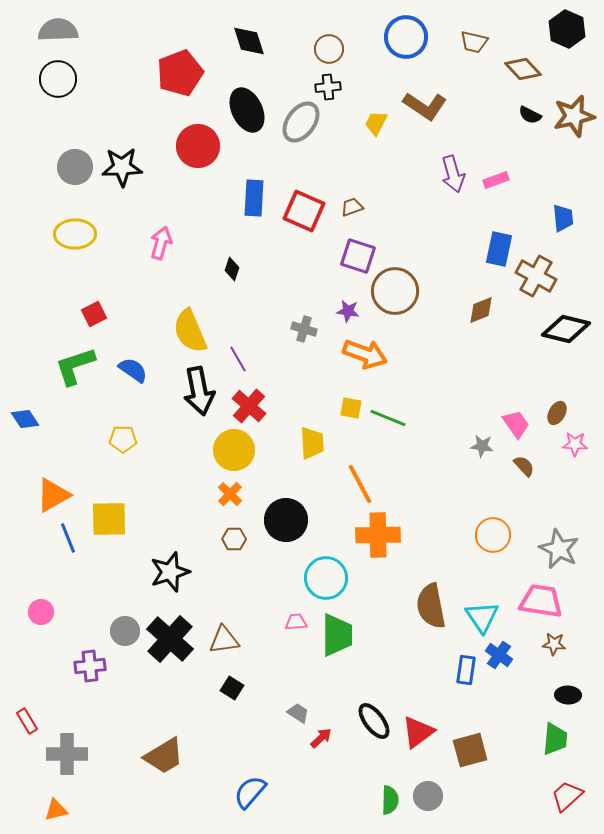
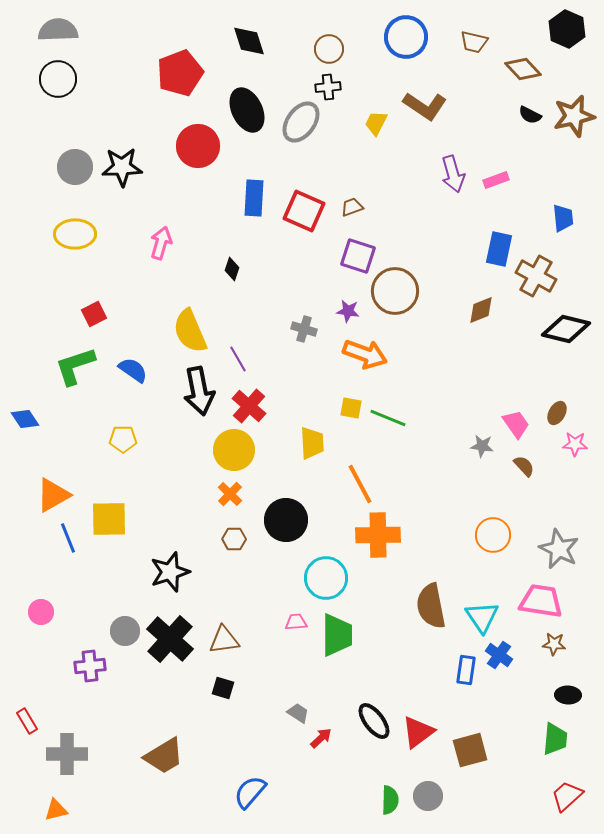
black square at (232, 688): moved 9 px left; rotated 15 degrees counterclockwise
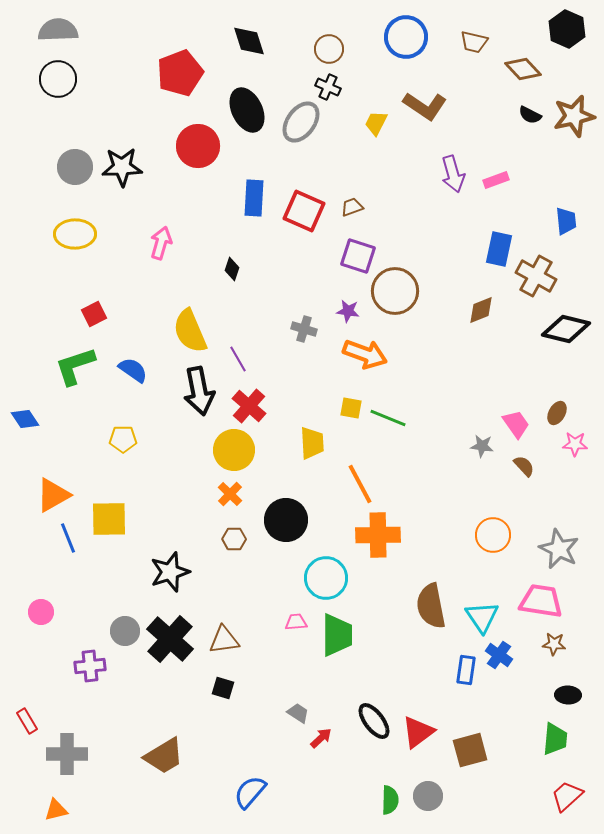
black cross at (328, 87): rotated 30 degrees clockwise
blue trapezoid at (563, 218): moved 3 px right, 3 px down
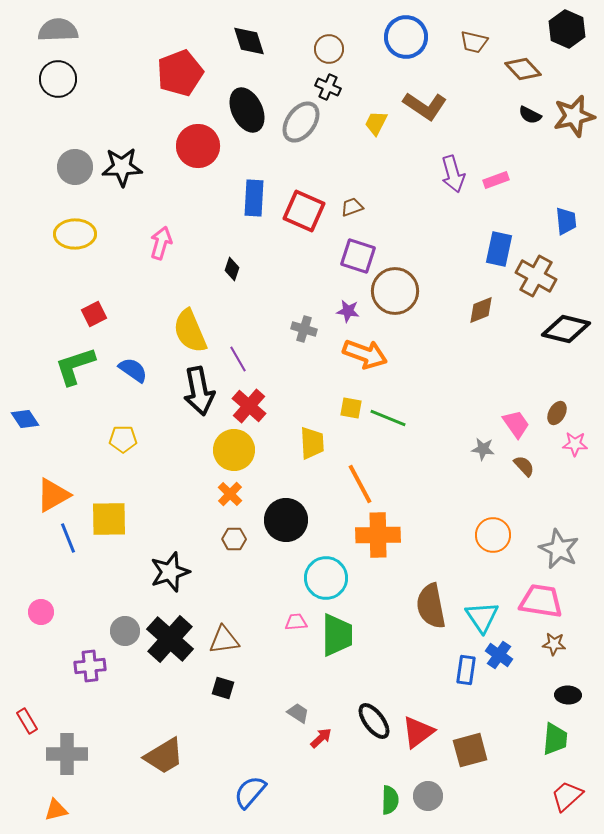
gray star at (482, 446): moved 1 px right, 3 px down
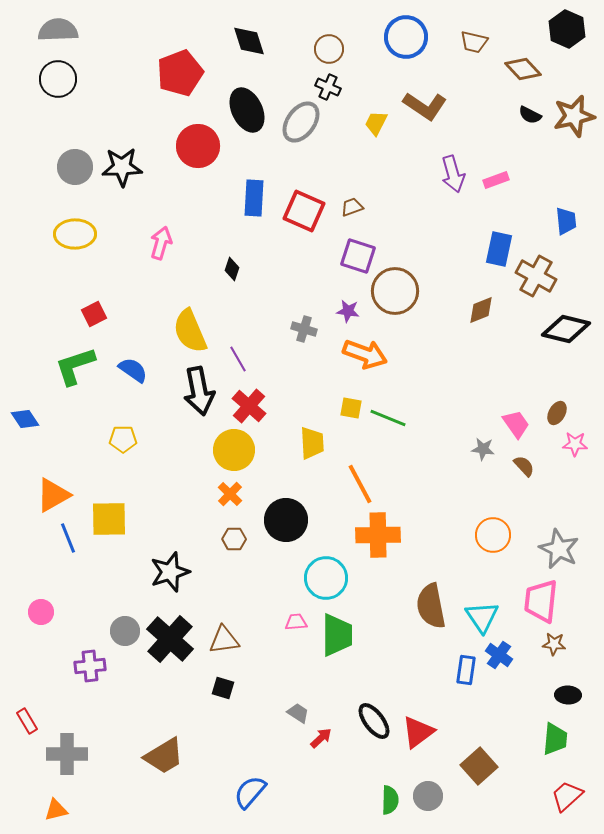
pink trapezoid at (541, 601): rotated 93 degrees counterclockwise
brown square at (470, 750): moved 9 px right, 16 px down; rotated 27 degrees counterclockwise
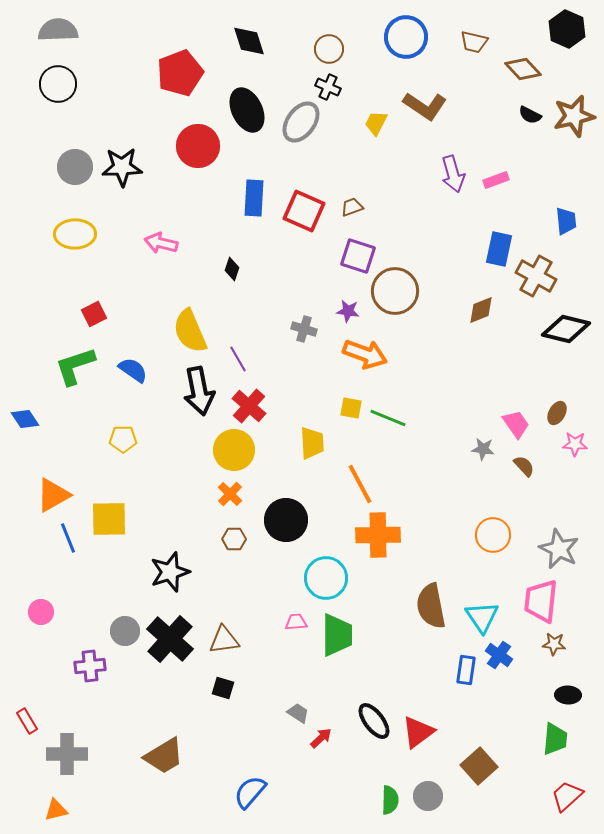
black circle at (58, 79): moved 5 px down
pink arrow at (161, 243): rotated 92 degrees counterclockwise
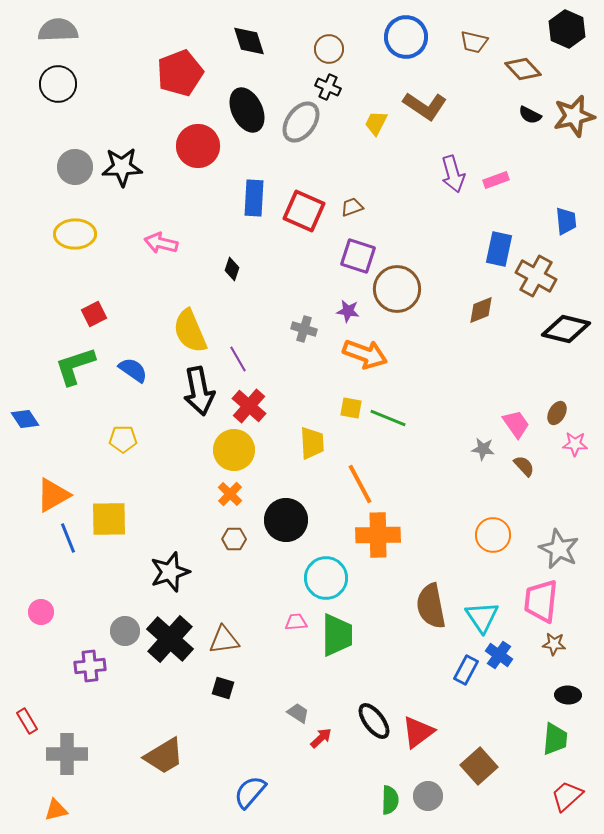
brown circle at (395, 291): moved 2 px right, 2 px up
blue rectangle at (466, 670): rotated 20 degrees clockwise
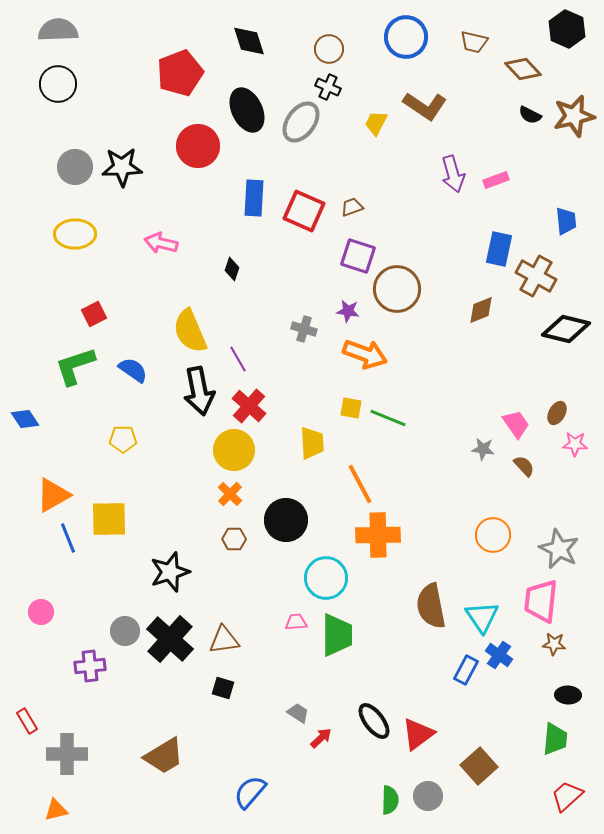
red triangle at (418, 732): moved 2 px down
